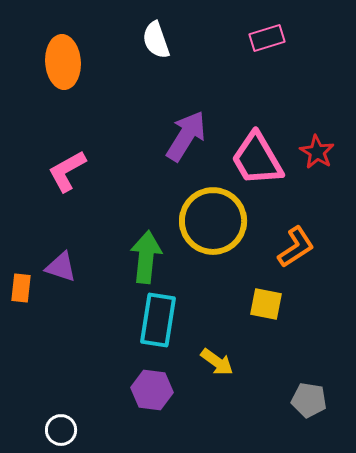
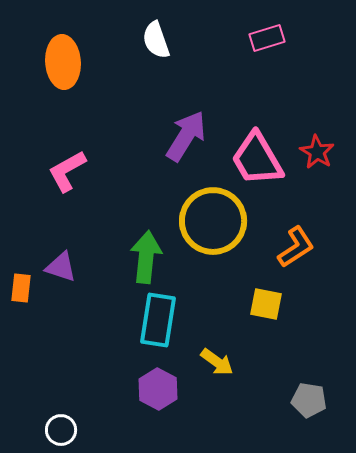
purple hexagon: moved 6 px right, 1 px up; rotated 21 degrees clockwise
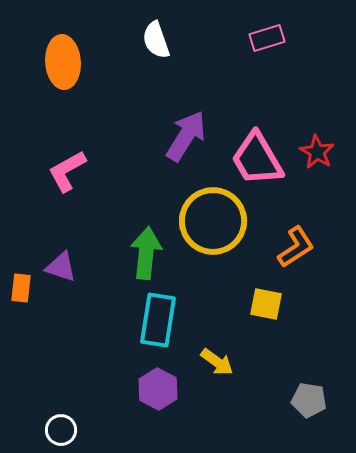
green arrow: moved 4 px up
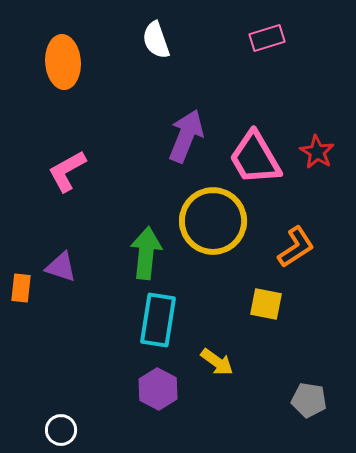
purple arrow: rotated 10 degrees counterclockwise
pink trapezoid: moved 2 px left, 1 px up
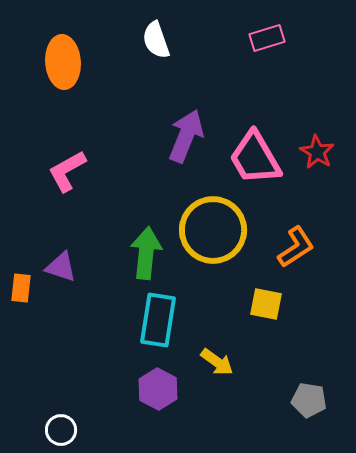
yellow circle: moved 9 px down
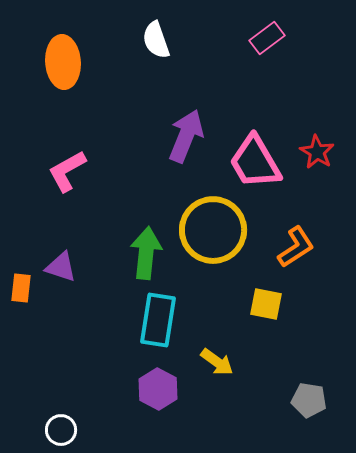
pink rectangle: rotated 20 degrees counterclockwise
pink trapezoid: moved 4 px down
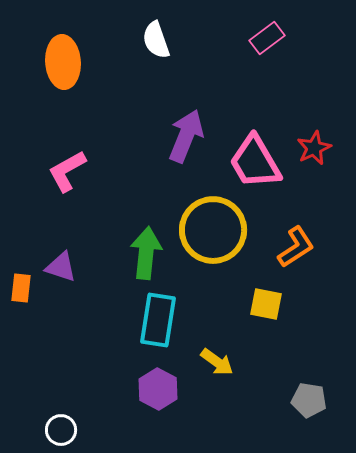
red star: moved 3 px left, 4 px up; rotated 16 degrees clockwise
